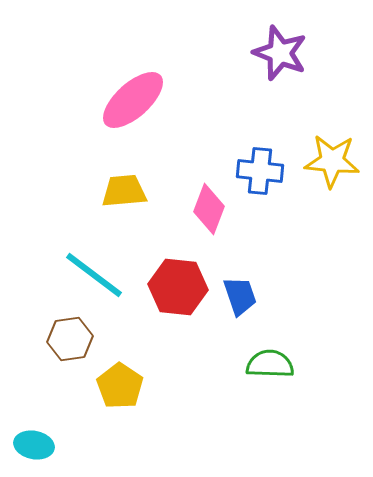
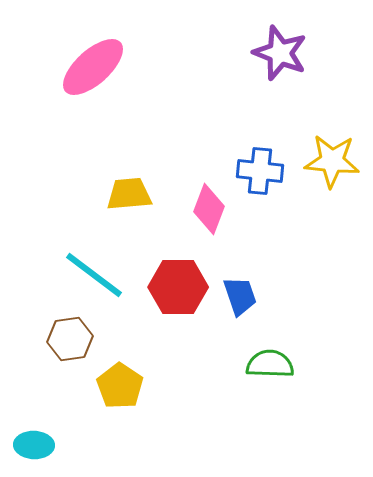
pink ellipse: moved 40 px left, 33 px up
yellow trapezoid: moved 5 px right, 3 px down
red hexagon: rotated 6 degrees counterclockwise
cyan ellipse: rotated 9 degrees counterclockwise
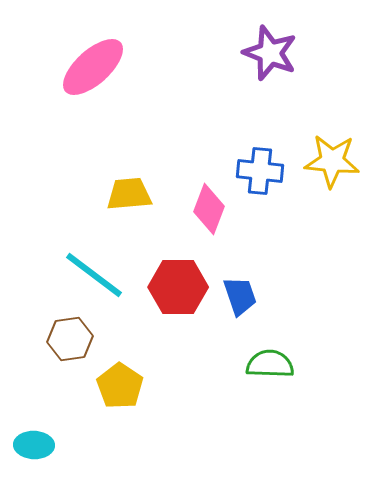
purple star: moved 10 px left
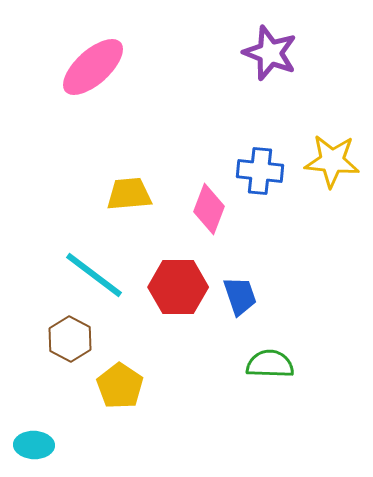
brown hexagon: rotated 24 degrees counterclockwise
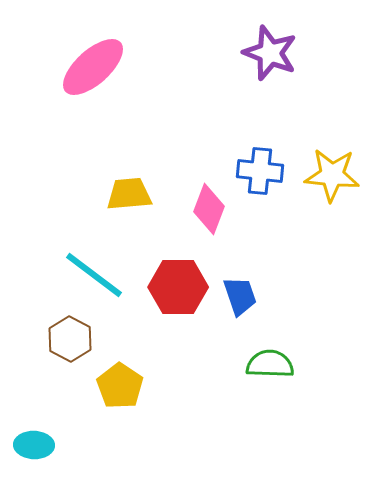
yellow star: moved 14 px down
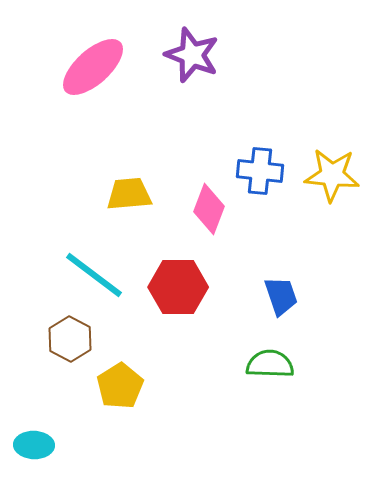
purple star: moved 78 px left, 2 px down
blue trapezoid: moved 41 px right
yellow pentagon: rotated 6 degrees clockwise
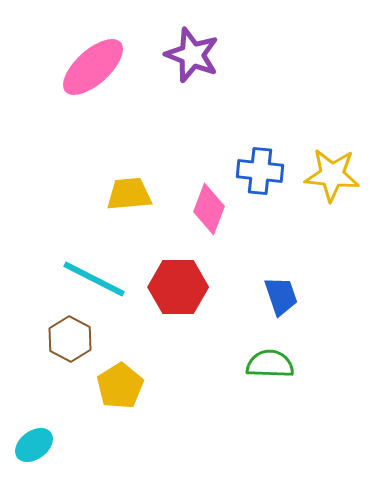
cyan line: moved 4 px down; rotated 10 degrees counterclockwise
cyan ellipse: rotated 39 degrees counterclockwise
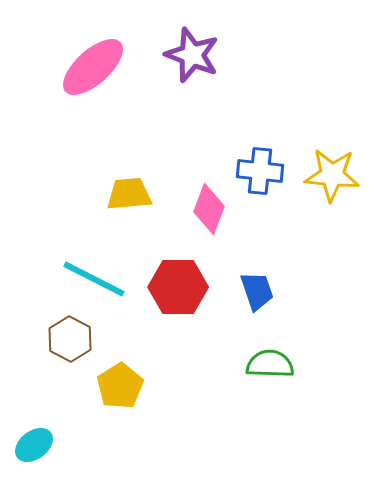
blue trapezoid: moved 24 px left, 5 px up
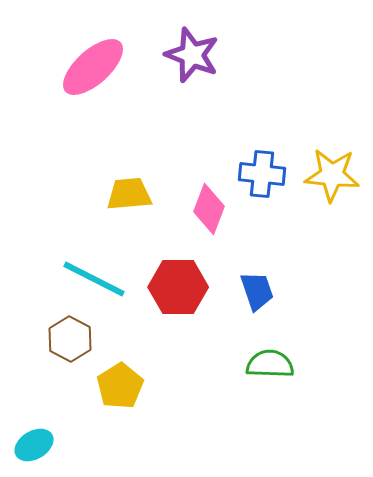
blue cross: moved 2 px right, 3 px down
cyan ellipse: rotated 6 degrees clockwise
